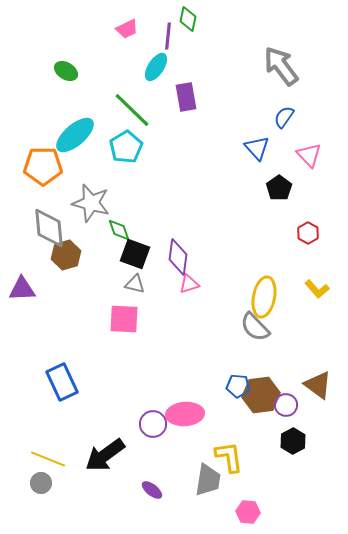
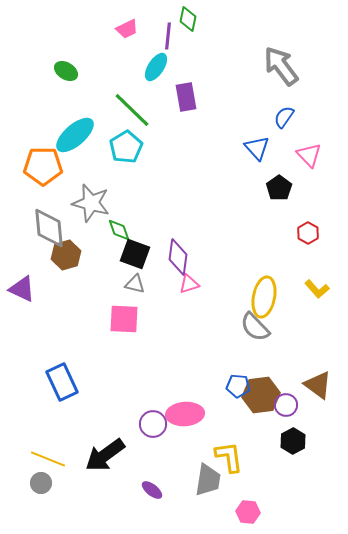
purple triangle at (22, 289): rotated 28 degrees clockwise
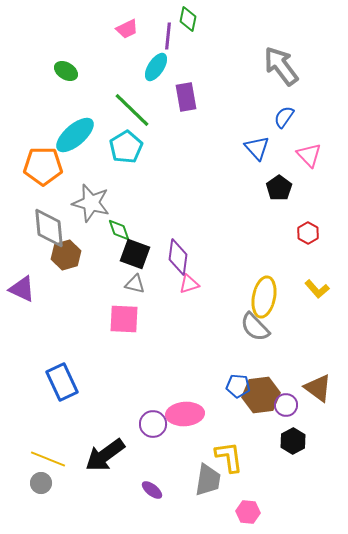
brown triangle at (318, 385): moved 3 px down
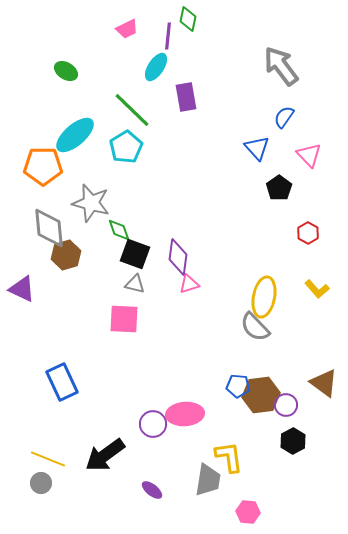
brown triangle at (318, 388): moved 6 px right, 5 px up
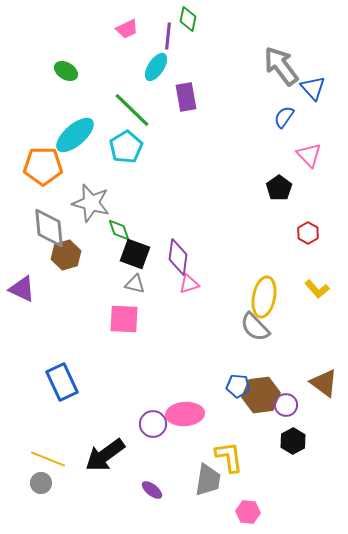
blue triangle at (257, 148): moved 56 px right, 60 px up
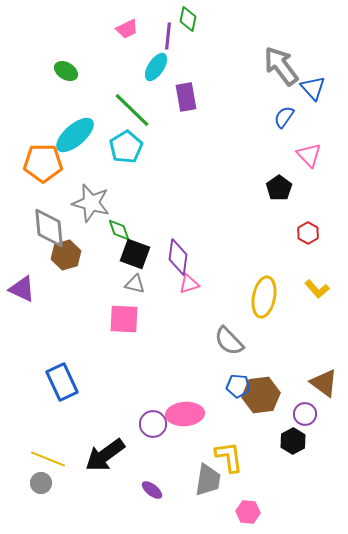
orange pentagon at (43, 166): moved 3 px up
gray semicircle at (255, 327): moved 26 px left, 14 px down
purple circle at (286, 405): moved 19 px right, 9 px down
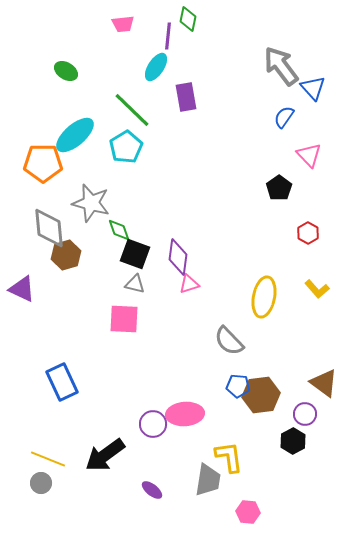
pink trapezoid at (127, 29): moved 4 px left, 5 px up; rotated 20 degrees clockwise
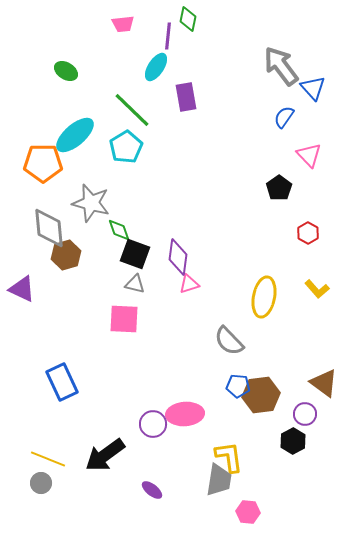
gray trapezoid at (208, 480): moved 11 px right
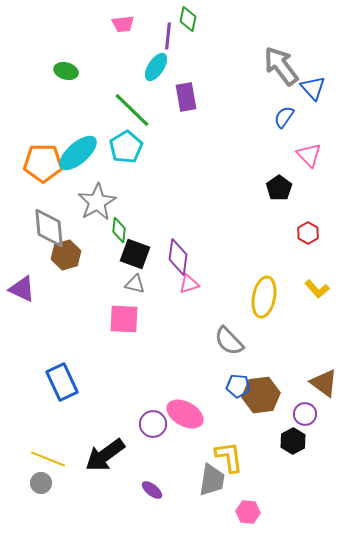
green ellipse at (66, 71): rotated 15 degrees counterclockwise
cyan ellipse at (75, 135): moved 3 px right, 18 px down
gray star at (91, 203): moved 6 px right, 1 px up; rotated 27 degrees clockwise
green diamond at (119, 230): rotated 25 degrees clockwise
pink ellipse at (185, 414): rotated 33 degrees clockwise
gray trapezoid at (219, 480): moved 7 px left
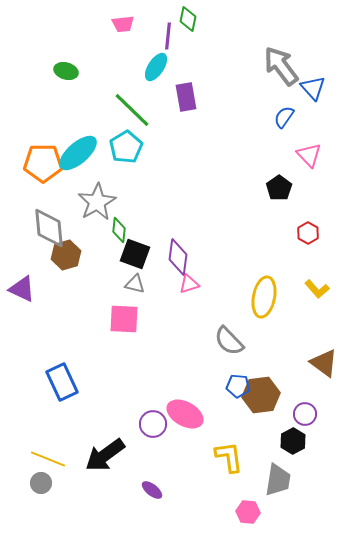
brown triangle at (324, 383): moved 20 px up
gray trapezoid at (212, 480): moved 66 px right
